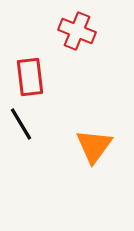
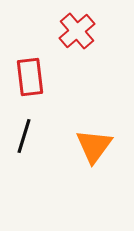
red cross: rotated 27 degrees clockwise
black line: moved 3 px right, 12 px down; rotated 48 degrees clockwise
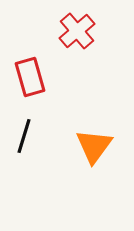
red rectangle: rotated 9 degrees counterclockwise
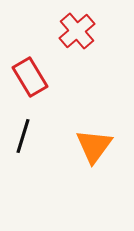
red rectangle: rotated 15 degrees counterclockwise
black line: moved 1 px left
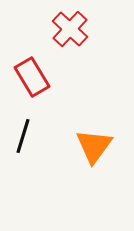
red cross: moved 7 px left, 2 px up; rotated 6 degrees counterclockwise
red rectangle: moved 2 px right
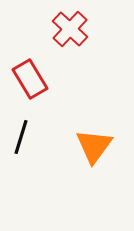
red rectangle: moved 2 px left, 2 px down
black line: moved 2 px left, 1 px down
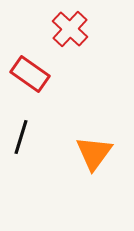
red rectangle: moved 5 px up; rotated 24 degrees counterclockwise
orange triangle: moved 7 px down
